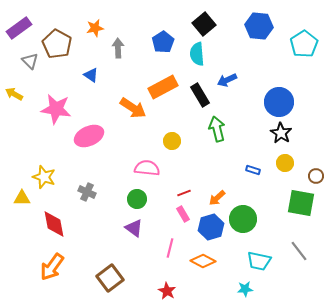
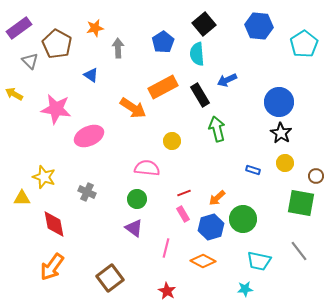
pink line at (170, 248): moved 4 px left
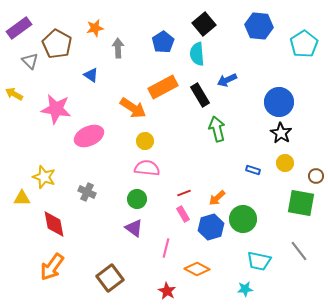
yellow circle at (172, 141): moved 27 px left
orange diamond at (203, 261): moved 6 px left, 8 px down
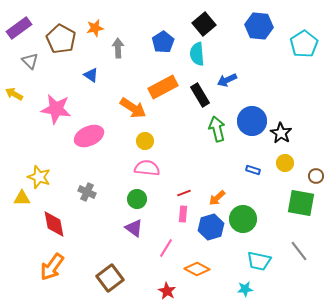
brown pentagon at (57, 44): moved 4 px right, 5 px up
blue circle at (279, 102): moved 27 px left, 19 px down
yellow star at (44, 177): moved 5 px left
pink rectangle at (183, 214): rotated 35 degrees clockwise
pink line at (166, 248): rotated 18 degrees clockwise
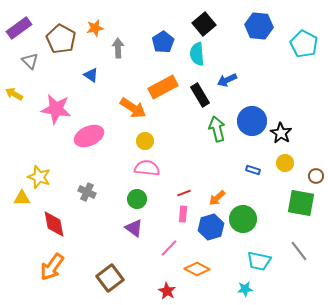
cyan pentagon at (304, 44): rotated 12 degrees counterclockwise
pink line at (166, 248): moved 3 px right; rotated 12 degrees clockwise
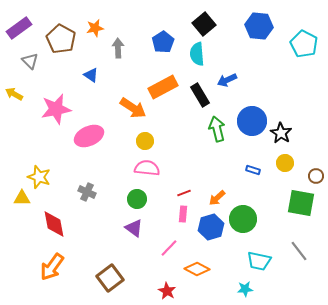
pink star at (56, 109): rotated 20 degrees counterclockwise
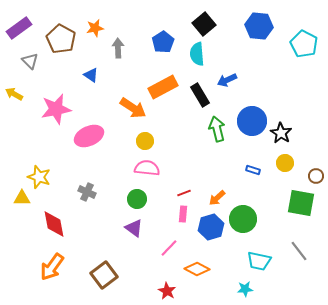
brown square at (110, 278): moved 6 px left, 3 px up
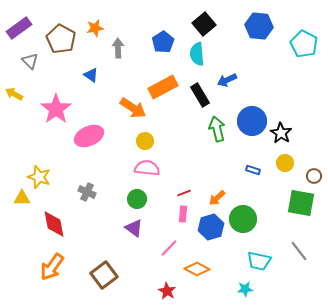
pink star at (56, 109): rotated 24 degrees counterclockwise
brown circle at (316, 176): moved 2 px left
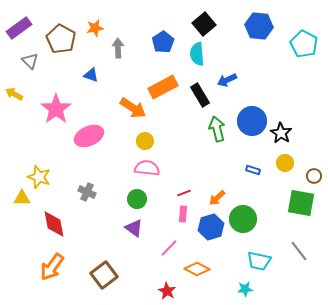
blue triangle at (91, 75): rotated 14 degrees counterclockwise
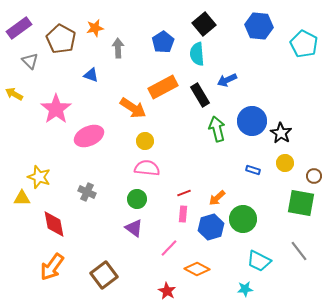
cyan trapezoid at (259, 261): rotated 15 degrees clockwise
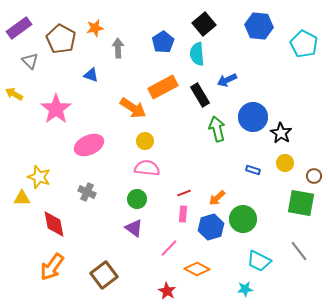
blue circle at (252, 121): moved 1 px right, 4 px up
pink ellipse at (89, 136): moved 9 px down
